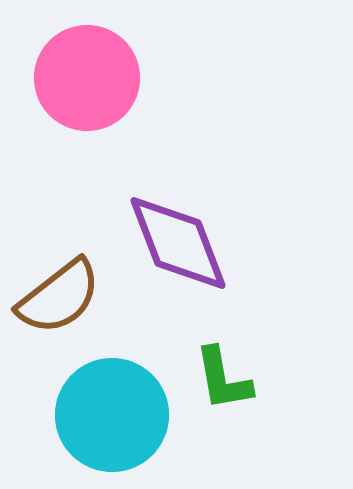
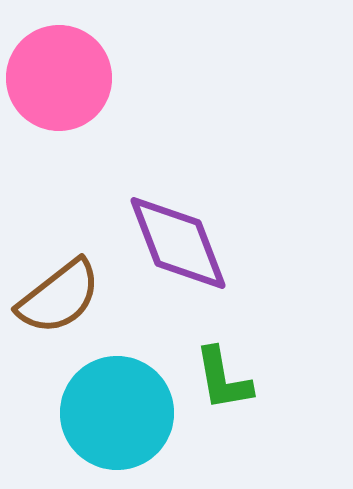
pink circle: moved 28 px left
cyan circle: moved 5 px right, 2 px up
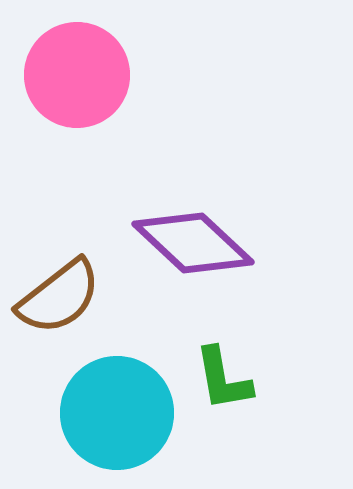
pink circle: moved 18 px right, 3 px up
purple diamond: moved 15 px right; rotated 26 degrees counterclockwise
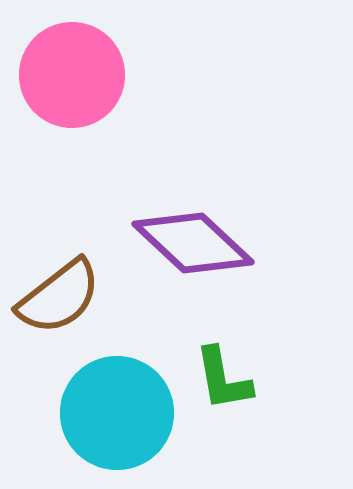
pink circle: moved 5 px left
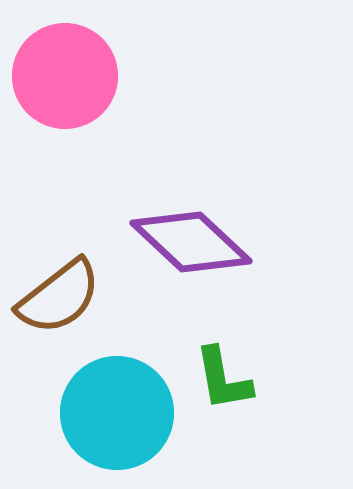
pink circle: moved 7 px left, 1 px down
purple diamond: moved 2 px left, 1 px up
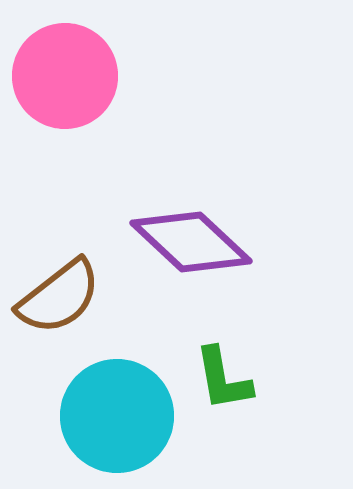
cyan circle: moved 3 px down
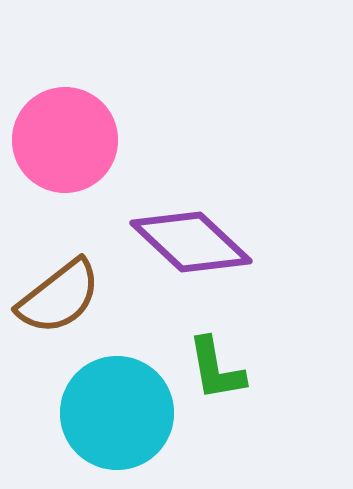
pink circle: moved 64 px down
green L-shape: moved 7 px left, 10 px up
cyan circle: moved 3 px up
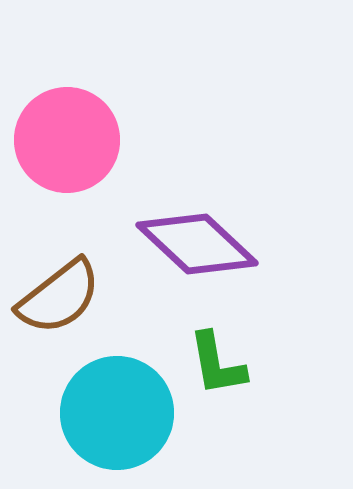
pink circle: moved 2 px right
purple diamond: moved 6 px right, 2 px down
green L-shape: moved 1 px right, 5 px up
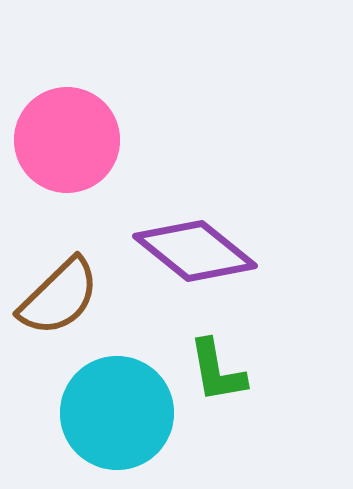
purple diamond: moved 2 px left, 7 px down; rotated 4 degrees counterclockwise
brown semicircle: rotated 6 degrees counterclockwise
green L-shape: moved 7 px down
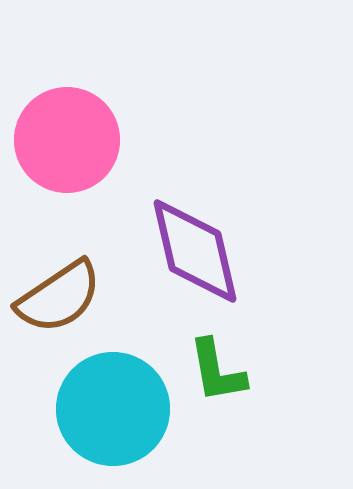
purple diamond: rotated 38 degrees clockwise
brown semicircle: rotated 10 degrees clockwise
cyan circle: moved 4 px left, 4 px up
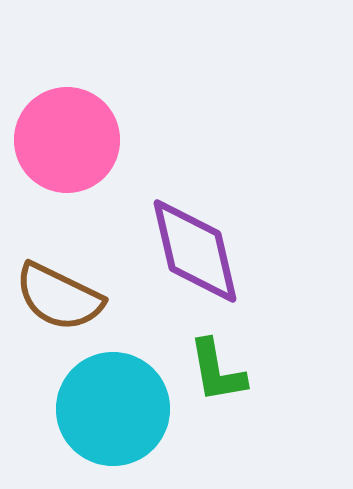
brown semicircle: rotated 60 degrees clockwise
